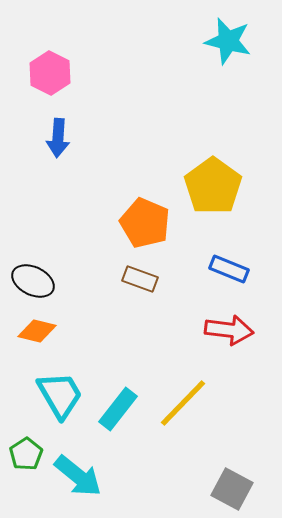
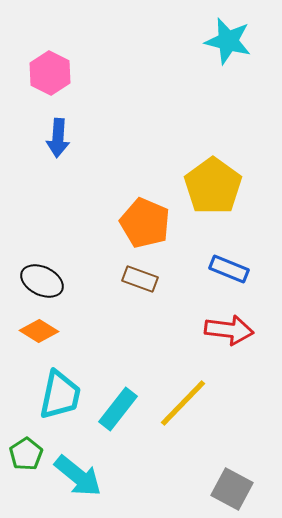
black ellipse: moved 9 px right
orange diamond: moved 2 px right; rotated 18 degrees clockwise
cyan trapezoid: rotated 42 degrees clockwise
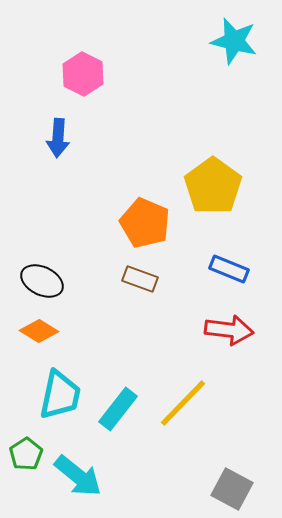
cyan star: moved 6 px right
pink hexagon: moved 33 px right, 1 px down
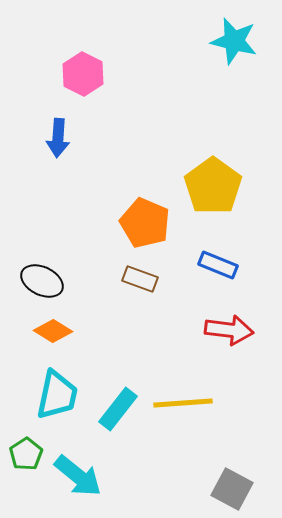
blue rectangle: moved 11 px left, 4 px up
orange diamond: moved 14 px right
cyan trapezoid: moved 3 px left
yellow line: rotated 42 degrees clockwise
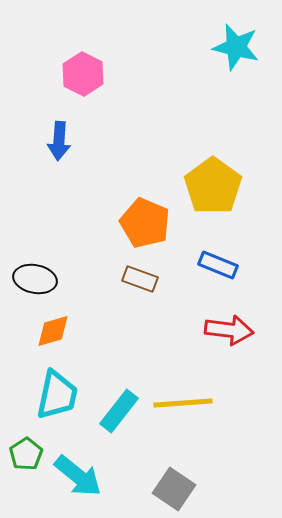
cyan star: moved 2 px right, 6 px down
blue arrow: moved 1 px right, 3 px down
black ellipse: moved 7 px left, 2 px up; rotated 15 degrees counterclockwise
orange diamond: rotated 48 degrees counterclockwise
cyan rectangle: moved 1 px right, 2 px down
gray square: moved 58 px left; rotated 6 degrees clockwise
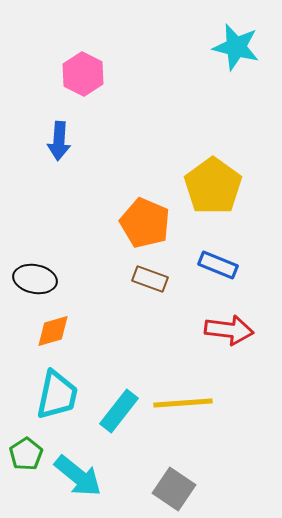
brown rectangle: moved 10 px right
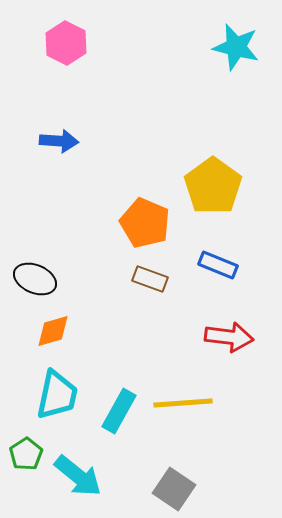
pink hexagon: moved 17 px left, 31 px up
blue arrow: rotated 90 degrees counterclockwise
black ellipse: rotated 12 degrees clockwise
red arrow: moved 7 px down
cyan rectangle: rotated 9 degrees counterclockwise
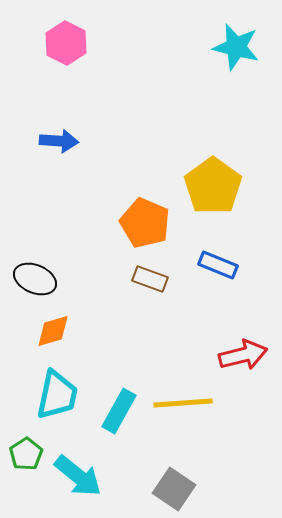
red arrow: moved 14 px right, 18 px down; rotated 21 degrees counterclockwise
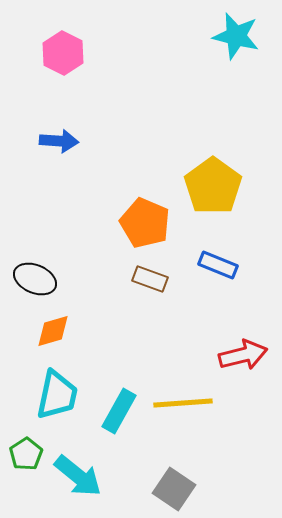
pink hexagon: moved 3 px left, 10 px down
cyan star: moved 11 px up
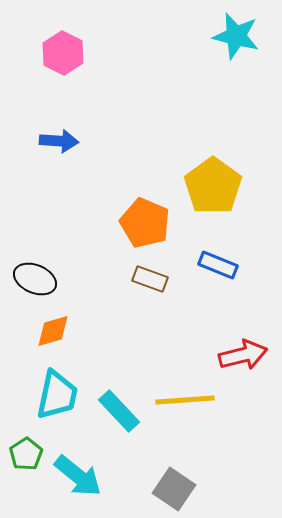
yellow line: moved 2 px right, 3 px up
cyan rectangle: rotated 72 degrees counterclockwise
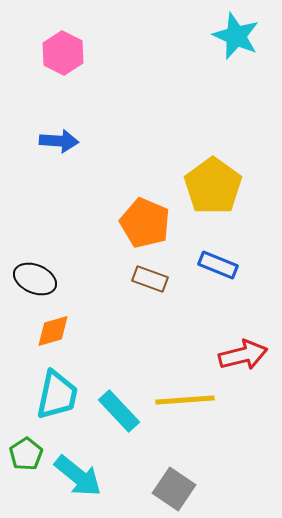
cyan star: rotated 9 degrees clockwise
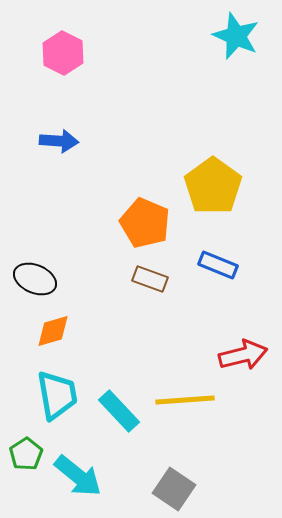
cyan trapezoid: rotated 22 degrees counterclockwise
